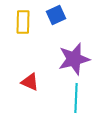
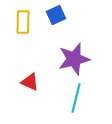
cyan line: rotated 12 degrees clockwise
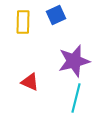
purple star: moved 2 px down
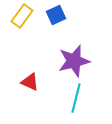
yellow rectangle: moved 1 px left, 6 px up; rotated 35 degrees clockwise
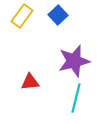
blue square: moved 2 px right; rotated 18 degrees counterclockwise
red triangle: rotated 30 degrees counterclockwise
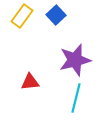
blue square: moved 2 px left
purple star: moved 1 px right, 1 px up
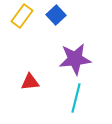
purple star: moved 1 px up; rotated 8 degrees clockwise
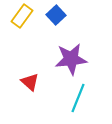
purple star: moved 4 px left
red triangle: rotated 48 degrees clockwise
cyan line: moved 2 px right; rotated 8 degrees clockwise
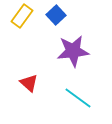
purple star: moved 2 px right, 8 px up
red triangle: moved 1 px left, 1 px down
cyan line: rotated 76 degrees counterclockwise
